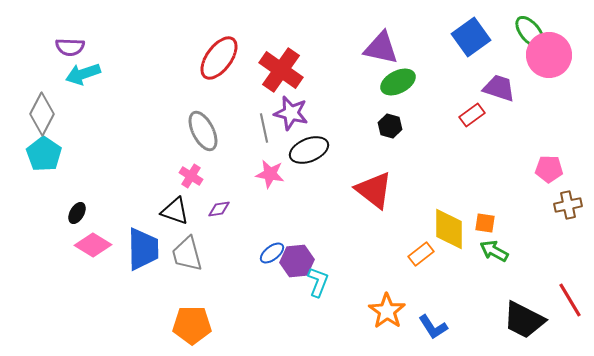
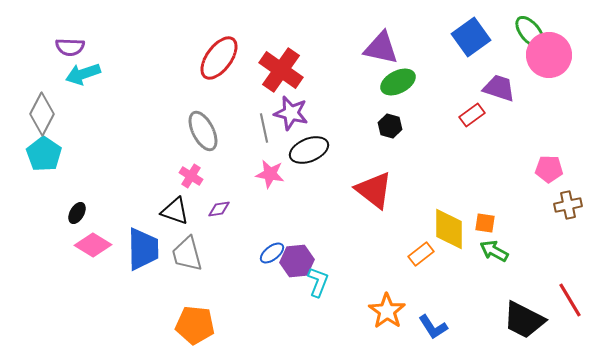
orange pentagon at (192, 325): moved 3 px right; rotated 6 degrees clockwise
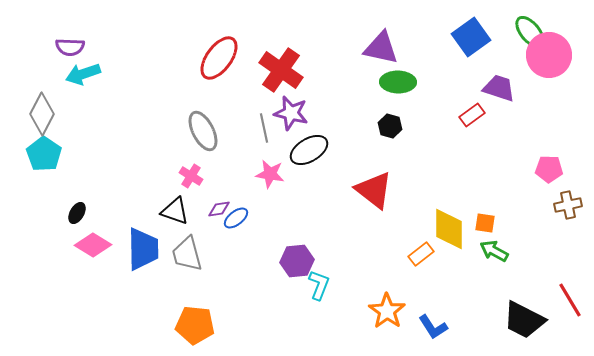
green ellipse at (398, 82): rotated 28 degrees clockwise
black ellipse at (309, 150): rotated 9 degrees counterclockwise
blue ellipse at (272, 253): moved 36 px left, 35 px up
cyan L-shape at (318, 282): moved 1 px right, 3 px down
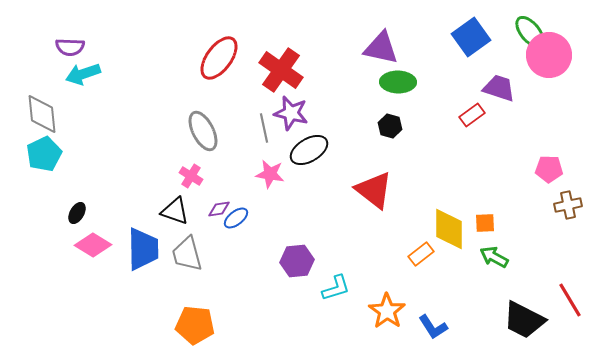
gray diamond at (42, 114): rotated 33 degrees counterclockwise
cyan pentagon at (44, 154): rotated 12 degrees clockwise
orange square at (485, 223): rotated 10 degrees counterclockwise
green arrow at (494, 251): moved 6 px down
cyan L-shape at (319, 285): moved 17 px right, 3 px down; rotated 52 degrees clockwise
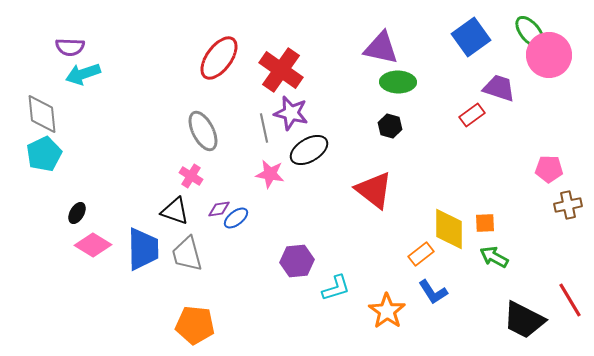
blue L-shape at (433, 327): moved 35 px up
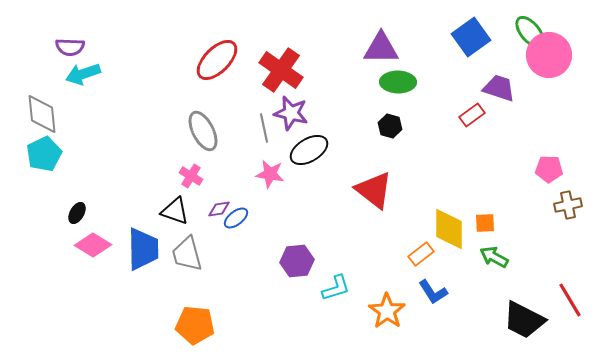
purple triangle at (381, 48): rotated 12 degrees counterclockwise
red ellipse at (219, 58): moved 2 px left, 2 px down; rotated 9 degrees clockwise
